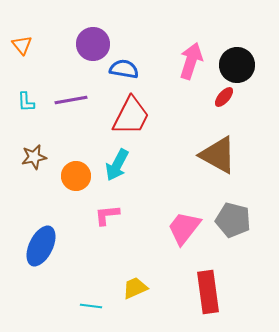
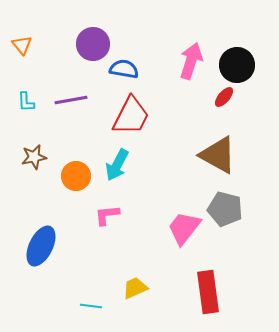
gray pentagon: moved 8 px left, 11 px up
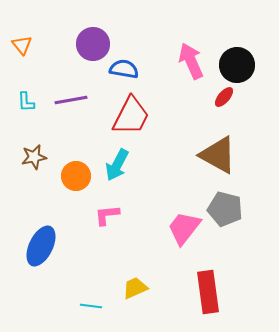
pink arrow: rotated 42 degrees counterclockwise
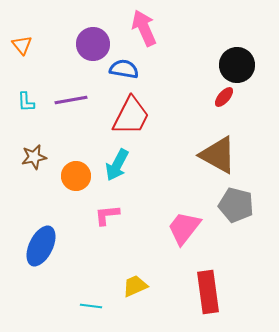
pink arrow: moved 47 px left, 33 px up
gray pentagon: moved 11 px right, 4 px up
yellow trapezoid: moved 2 px up
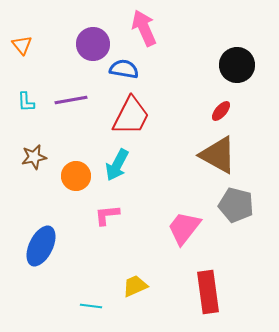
red ellipse: moved 3 px left, 14 px down
